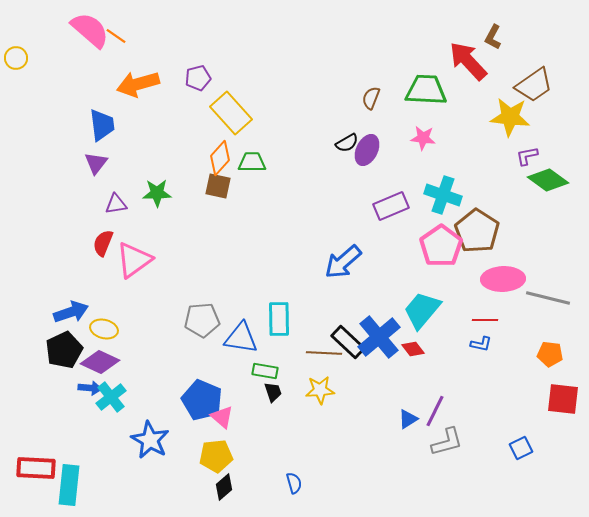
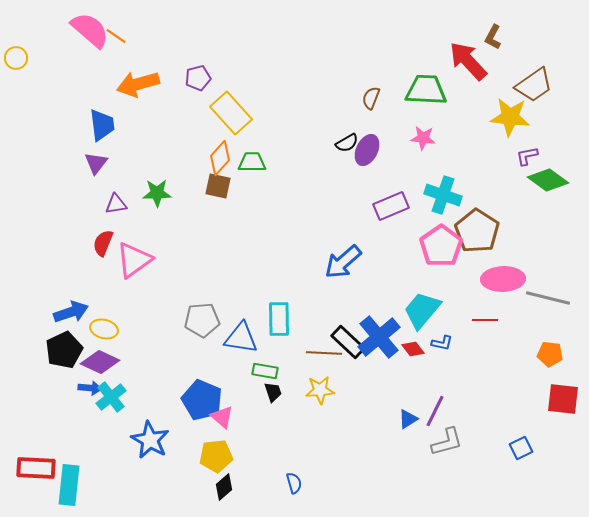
blue L-shape at (481, 344): moved 39 px left, 1 px up
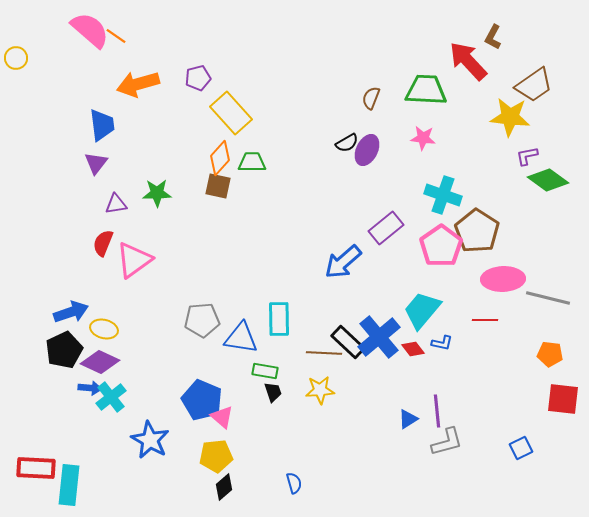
purple rectangle at (391, 206): moved 5 px left, 22 px down; rotated 16 degrees counterclockwise
purple line at (435, 411): moved 2 px right; rotated 32 degrees counterclockwise
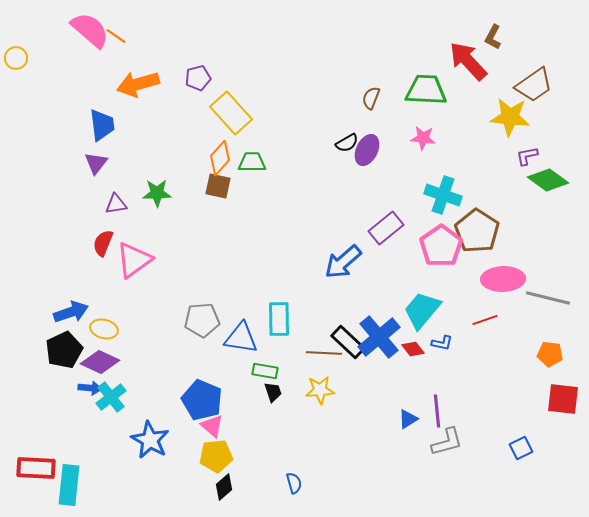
red line at (485, 320): rotated 20 degrees counterclockwise
pink triangle at (222, 417): moved 10 px left, 9 px down
